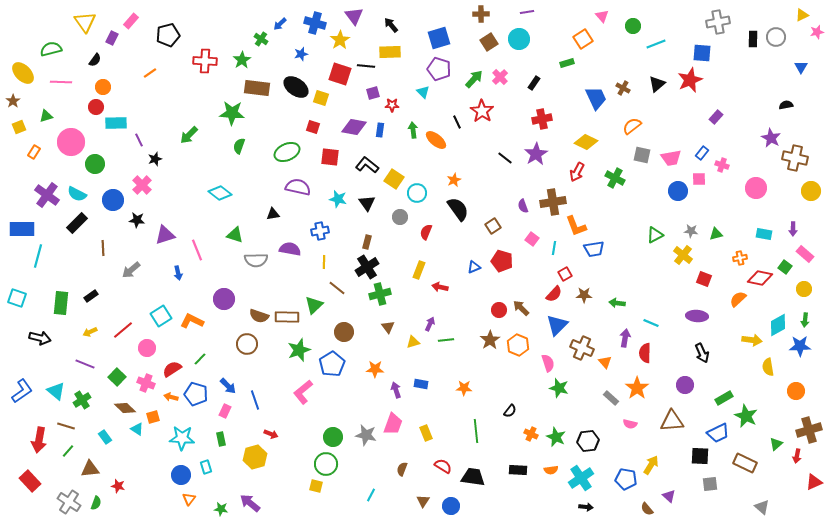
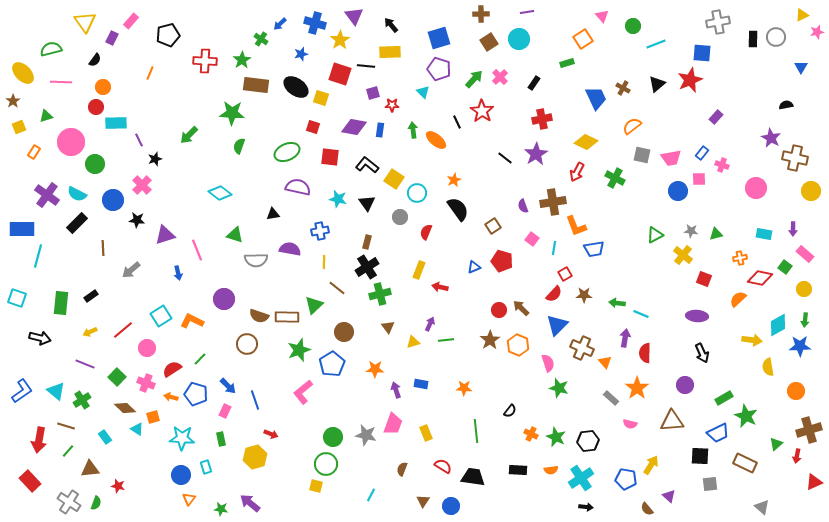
orange line at (150, 73): rotated 32 degrees counterclockwise
brown rectangle at (257, 88): moved 1 px left, 3 px up
cyan line at (651, 323): moved 10 px left, 9 px up
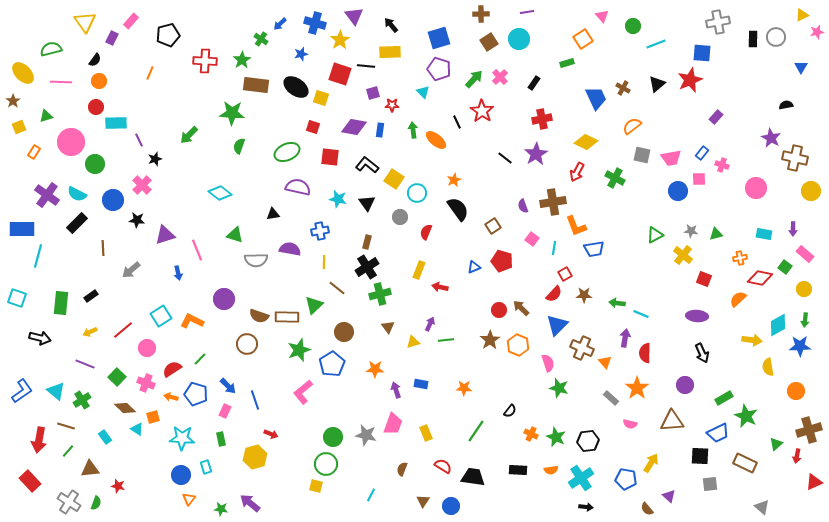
orange circle at (103, 87): moved 4 px left, 6 px up
green line at (476, 431): rotated 40 degrees clockwise
yellow arrow at (651, 465): moved 2 px up
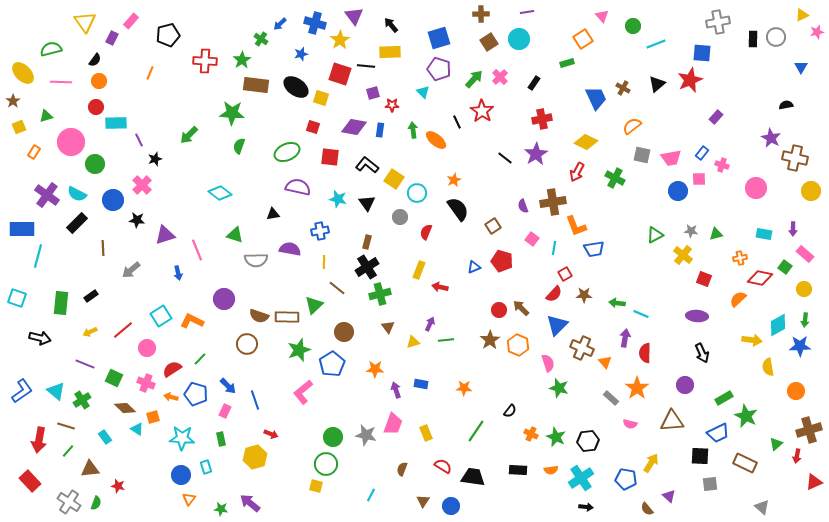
green square at (117, 377): moved 3 px left, 1 px down; rotated 18 degrees counterclockwise
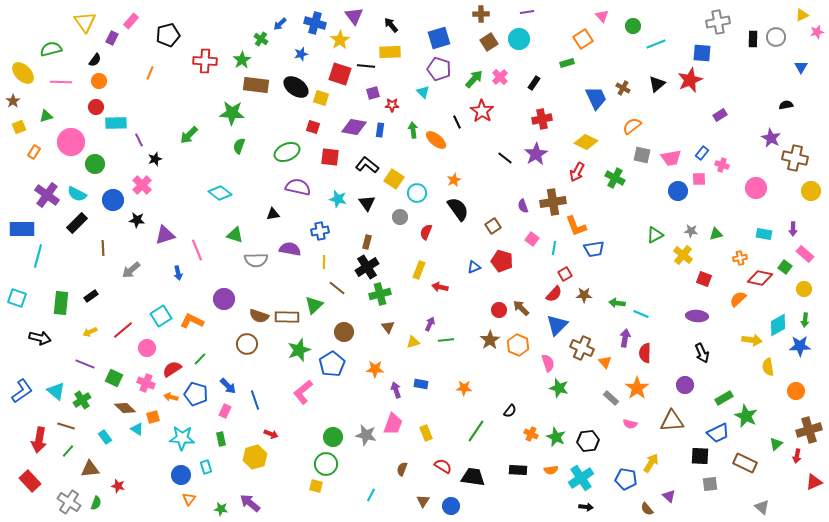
purple rectangle at (716, 117): moved 4 px right, 2 px up; rotated 16 degrees clockwise
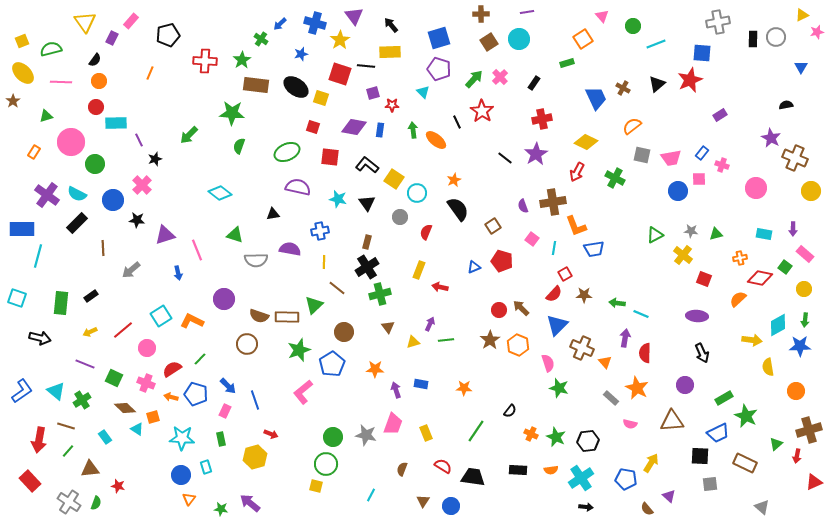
yellow square at (19, 127): moved 3 px right, 86 px up
brown cross at (795, 158): rotated 10 degrees clockwise
orange star at (637, 388): rotated 10 degrees counterclockwise
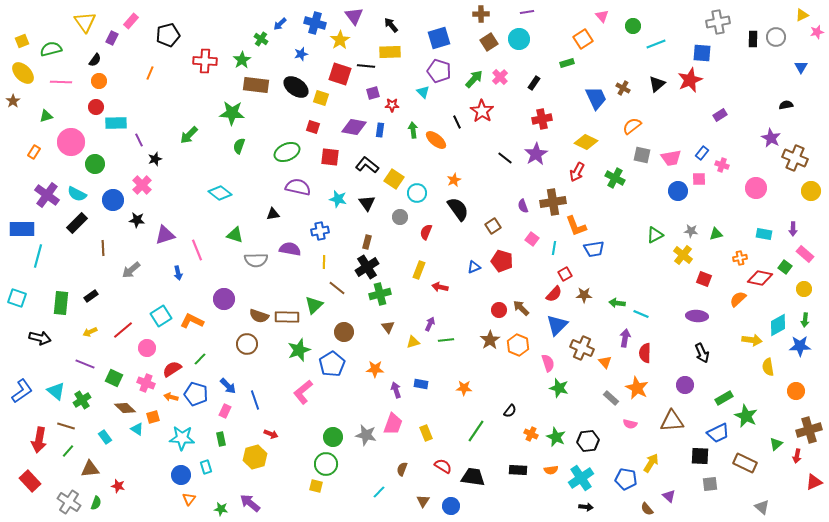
purple pentagon at (439, 69): moved 2 px down
cyan line at (371, 495): moved 8 px right, 3 px up; rotated 16 degrees clockwise
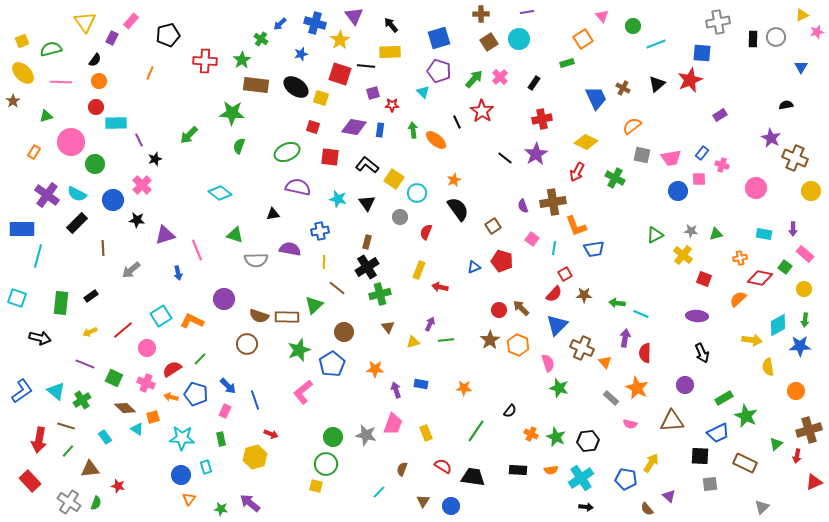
gray triangle at (762, 507): rotated 35 degrees clockwise
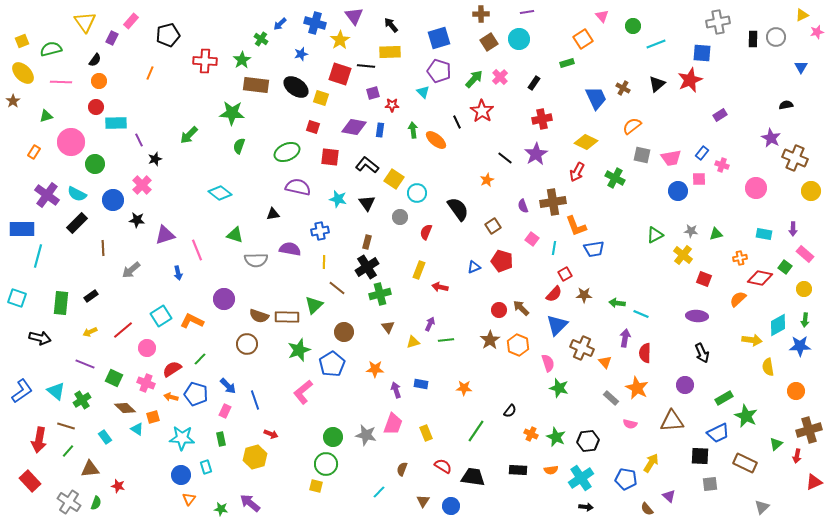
orange star at (454, 180): moved 33 px right
